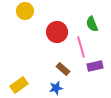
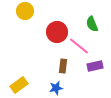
pink line: moved 2 px left, 1 px up; rotated 35 degrees counterclockwise
brown rectangle: moved 3 px up; rotated 56 degrees clockwise
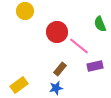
green semicircle: moved 8 px right
brown rectangle: moved 3 px left, 3 px down; rotated 32 degrees clockwise
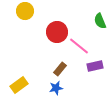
green semicircle: moved 3 px up
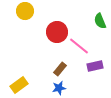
blue star: moved 3 px right
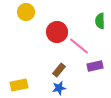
yellow circle: moved 1 px right, 1 px down
green semicircle: rotated 21 degrees clockwise
brown rectangle: moved 1 px left, 1 px down
yellow rectangle: rotated 24 degrees clockwise
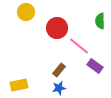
red circle: moved 4 px up
purple rectangle: rotated 49 degrees clockwise
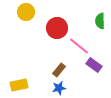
purple rectangle: moved 1 px left, 1 px up
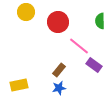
red circle: moved 1 px right, 6 px up
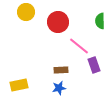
purple rectangle: rotated 35 degrees clockwise
brown rectangle: moved 2 px right; rotated 48 degrees clockwise
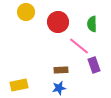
green semicircle: moved 8 px left, 3 px down
